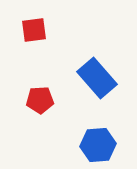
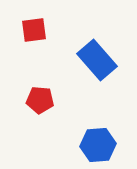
blue rectangle: moved 18 px up
red pentagon: rotated 8 degrees clockwise
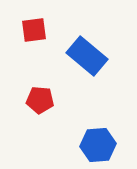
blue rectangle: moved 10 px left, 4 px up; rotated 9 degrees counterclockwise
